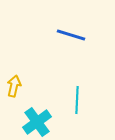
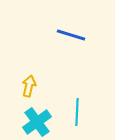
yellow arrow: moved 15 px right
cyan line: moved 12 px down
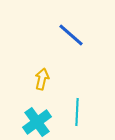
blue line: rotated 24 degrees clockwise
yellow arrow: moved 13 px right, 7 px up
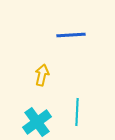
blue line: rotated 44 degrees counterclockwise
yellow arrow: moved 4 px up
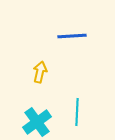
blue line: moved 1 px right, 1 px down
yellow arrow: moved 2 px left, 3 px up
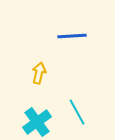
yellow arrow: moved 1 px left, 1 px down
cyan line: rotated 32 degrees counterclockwise
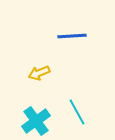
yellow arrow: rotated 125 degrees counterclockwise
cyan cross: moved 1 px left, 1 px up
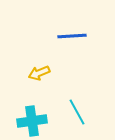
cyan cross: moved 4 px left; rotated 28 degrees clockwise
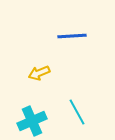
cyan cross: rotated 16 degrees counterclockwise
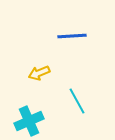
cyan line: moved 11 px up
cyan cross: moved 3 px left
